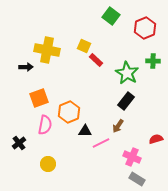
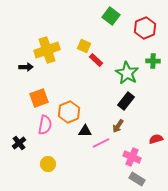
yellow cross: rotated 30 degrees counterclockwise
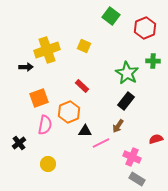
red rectangle: moved 14 px left, 26 px down
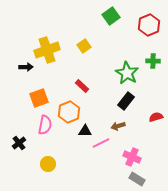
green square: rotated 18 degrees clockwise
red hexagon: moved 4 px right, 3 px up
yellow square: rotated 32 degrees clockwise
brown arrow: rotated 40 degrees clockwise
red semicircle: moved 22 px up
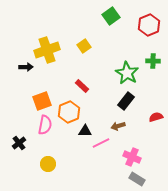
orange square: moved 3 px right, 3 px down
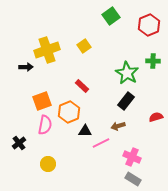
gray rectangle: moved 4 px left
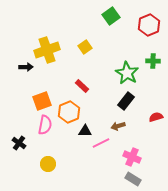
yellow square: moved 1 px right, 1 px down
black cross: rotated 16 degrees counterclockwise
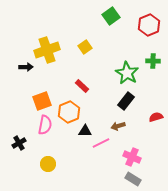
black cross: rotated 24 degrees clockwise
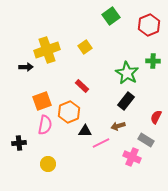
red semicircle: rotated 48 degrees counterclockwise
black cross: rotated 24 degrees clockwise
gray rectangle: moved 13 px right, 39 px up
